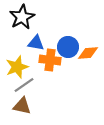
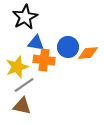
black star: moved 3 px right
orange cross: moved 6 px left
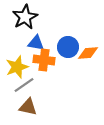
brown triangle: moved 6 px right, 1 px down
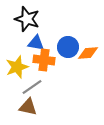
black star: moved 2 px right, 2 px down; rotated 25 degrees counterclockwise
gray line: moved 8 px right, 2 px down
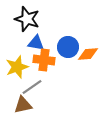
orange diamond: moved 1 px down
brown triangle: moved 5 px left, 2 px up; rotated 24 degrees counterclockwise
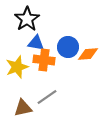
black star: rotated 20 degrees clockwise
gray line: moved 15 px right, 10 px down
brown triangle: moved 3 px down
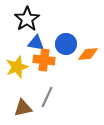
blue circle: moved 2 px left, 3 px up
gray line: rotated 30 degrees counterclockwise
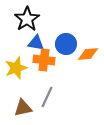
yellow star: moved 1 px left, 1 px down
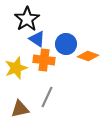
blue triangle: moved 1 px right, 4 px up; rotated 24 degrees clockwise
orange diamond: moved 2 px down; rotated 25 degrees clockwise
brown triangle: moved 3 px left, 1 px down
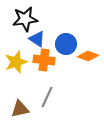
black star: moved 2 px left; rotated 25 degrees clockwise
yellow star: moved 6 px up
